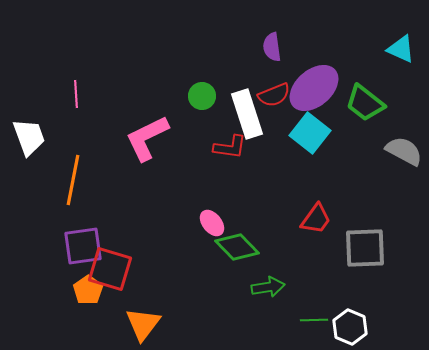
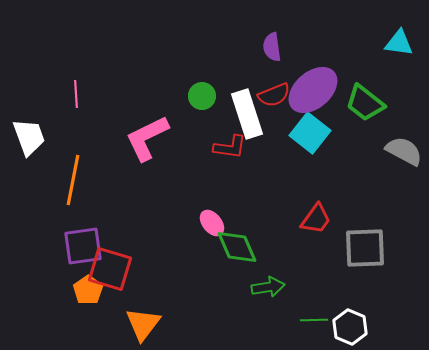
cyan triangle: moved 2 px left, 6 px up; rotated 16 degrees counterclockwise
purple ellipse: moved 1 px left, 2 px down
green diamond: rotated 21 degrees clockwise
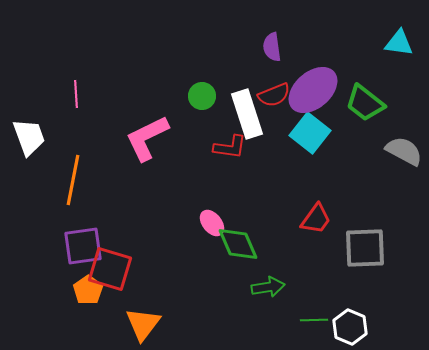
green diamond: moved 1 px right, 3 px up
